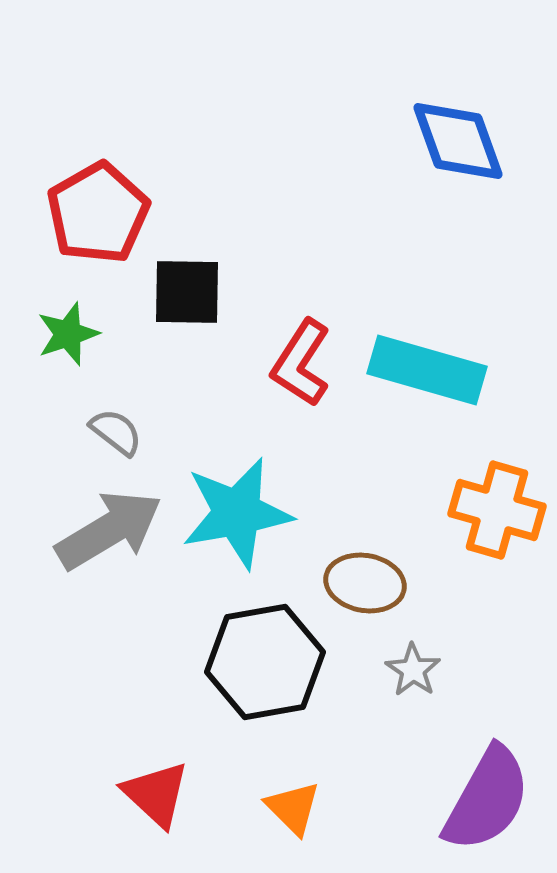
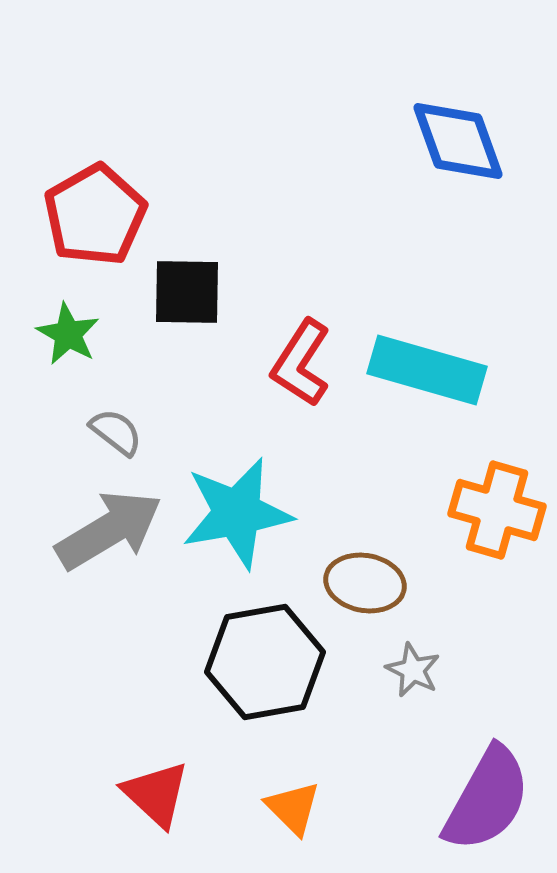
red pentagon: moved 3 px left, 2 px down
green star: rotated 24 degrees counterclockwise
gray star: rotated 8 degrees counterclockwise
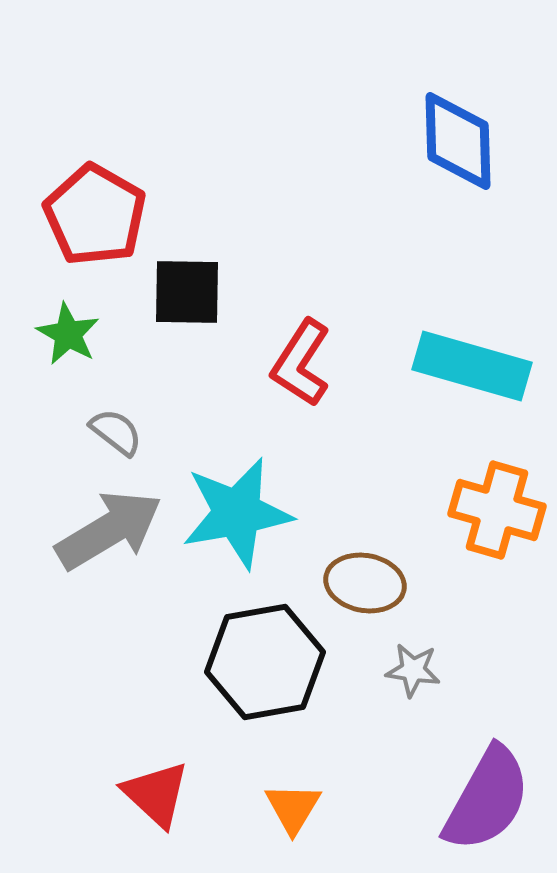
blue diamond: rotated 18 degrees clockwise
red pentagon: rotated 12 degrees counterclockwise
cyan rectangle: moved 45 px right, 4 px up
gray star: rotated 18 degrees counterclockwise
orange triangle: rotated 16 degrees clockwise
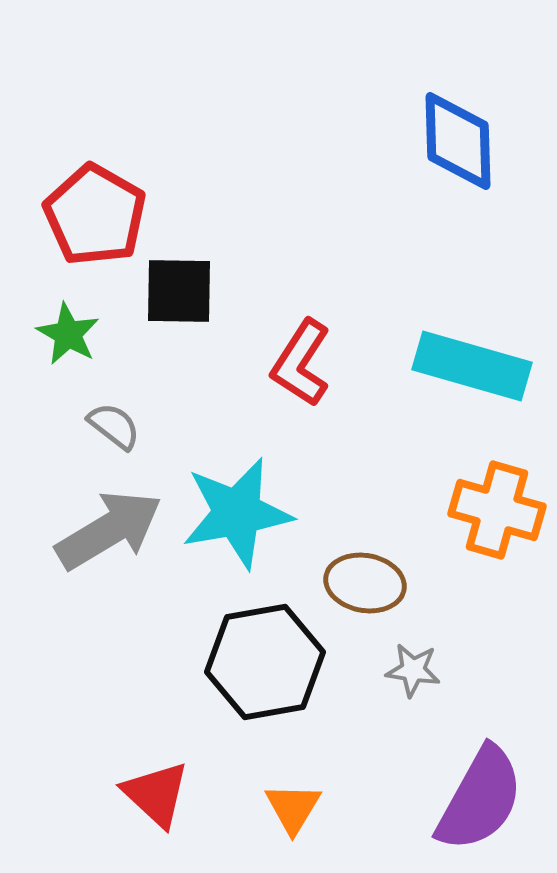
black square: moved 8 px left, 1 px up
gray semicircle: moved 2 px left, 6 px up
purple semicircle: moved 7 px left
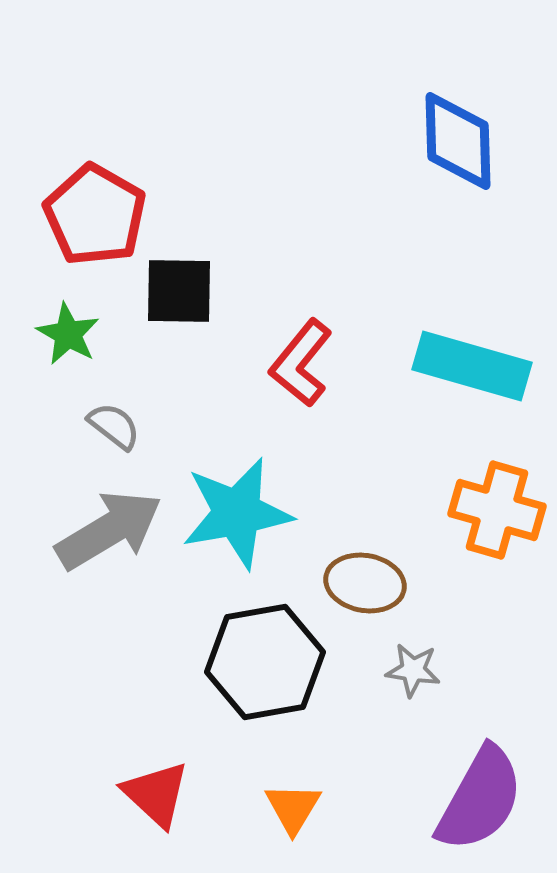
red L-shape: rotated 6 degrees clockwise
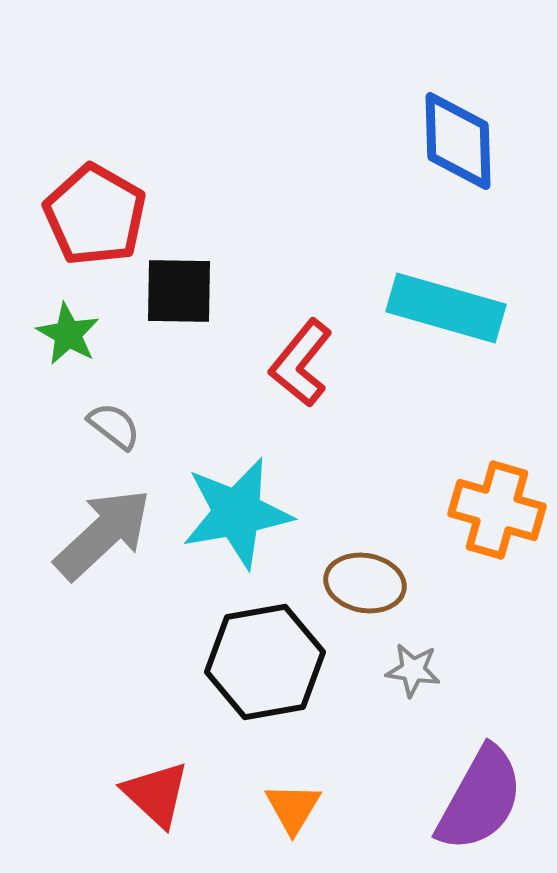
cyan rectangle: moved 26 px left, 58 px up
gray arrow: moved 6 px left, 4 px down; rotated 12 degrees counterclockwise
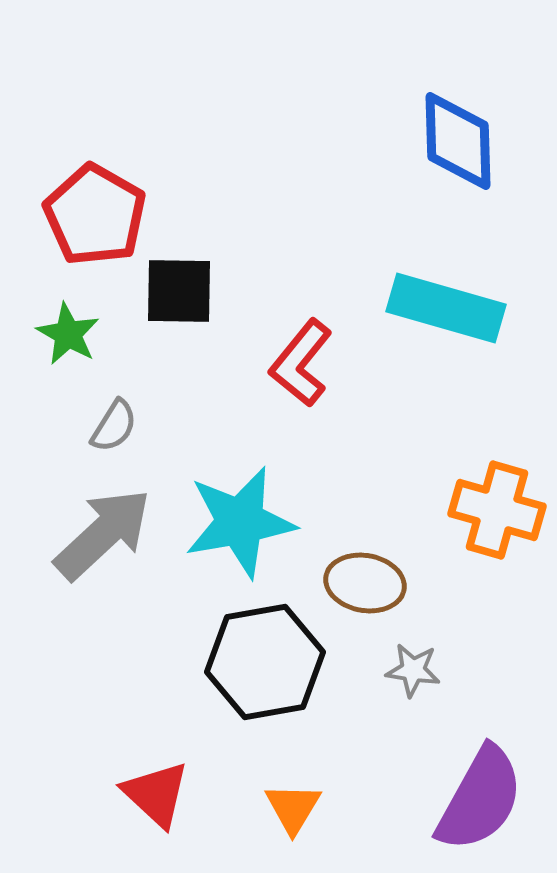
gray semicircle: rotated 84 degrees clockwise
cyan star: moved 3 px right, 9 px down
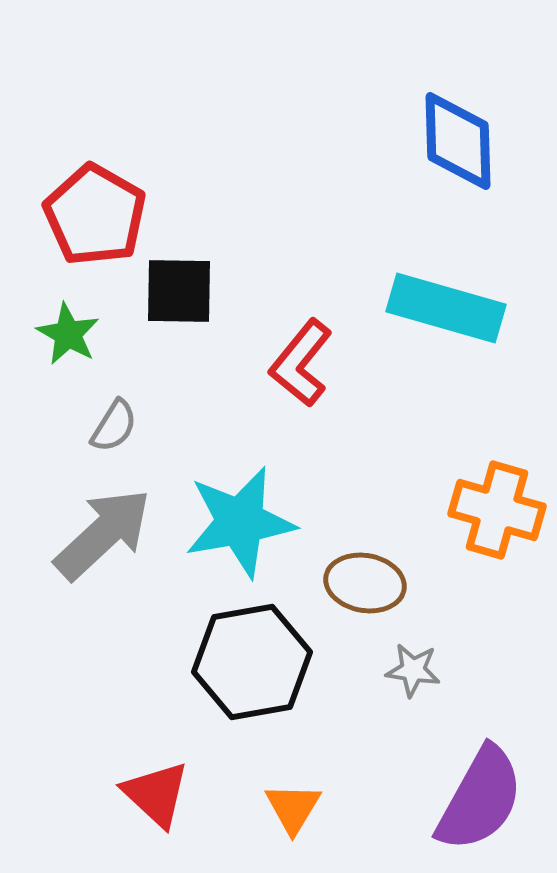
black hexagon: moved 13 px left
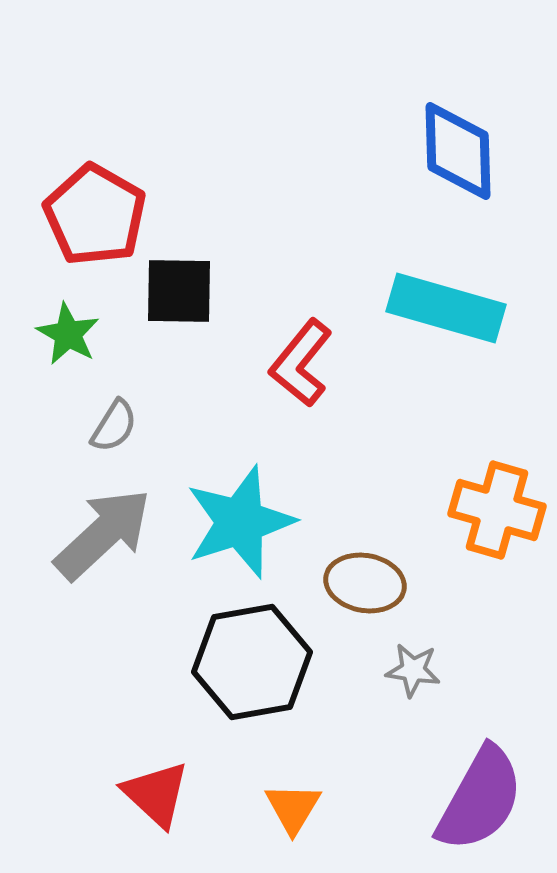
blue diamond: moved 10 px down
cyan star: rotated 8 degrees counterclockwise
